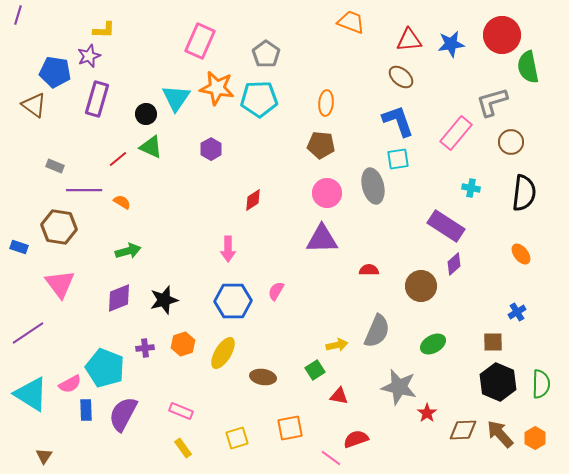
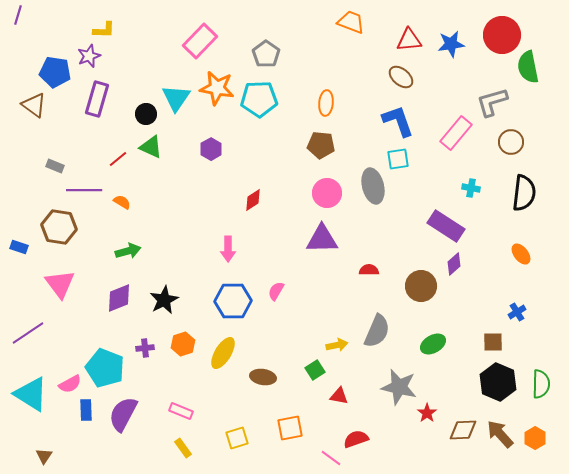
pink rectangle at (200, 41): rotated 20 degrees clockwise
black star at (164, 300): rotated 12 degrees counterclockwise
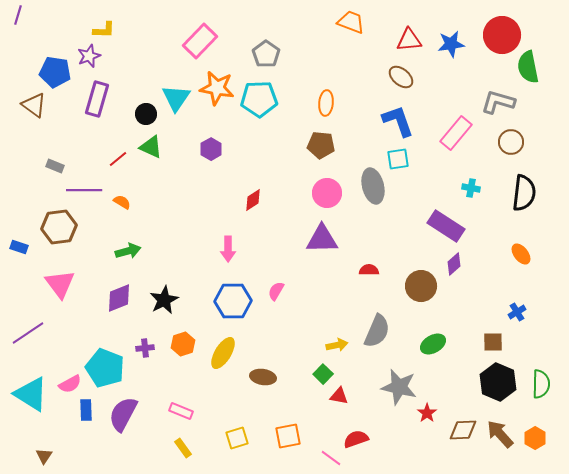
gray L-shape at (492, 102): moved 6 px right; rotated 32 degrees clockwise
brown hexagon at (59, 227): rotated 16 degrees counterclockwise
green square at (315, 370): moved 8 px right, 4 px down; rotated 12 degrees counterclockwise
orange square at (290, 428): moved 2 px left, 8 px down
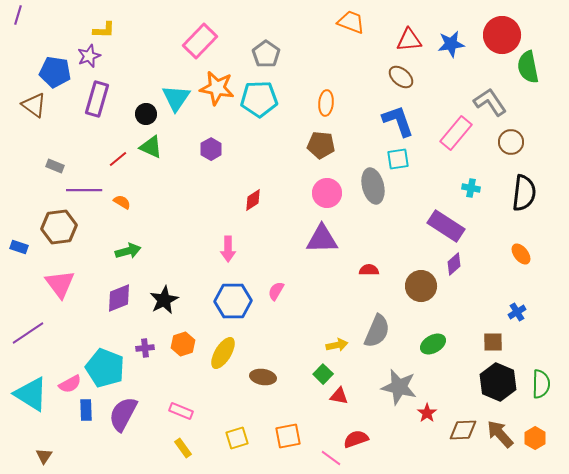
gray L-shape at (498, 102): moved 8 px left; rotated 40 degrees clockwise
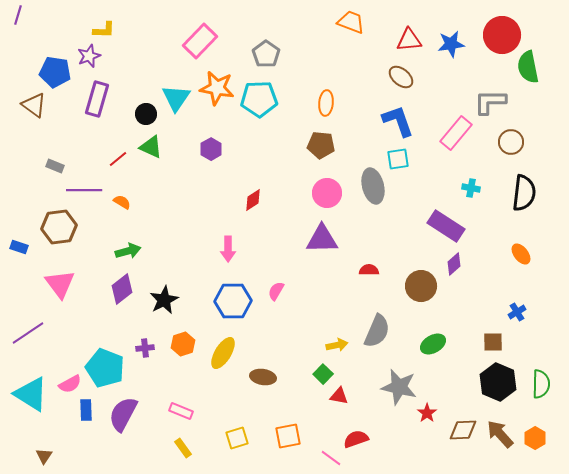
gray L-shape at (490, 102): rotated 56 degrees counterclockwise
purple diamond at (119, 298): moved 3 px right, 9 px up; rotated 16 degrees counterclockwise
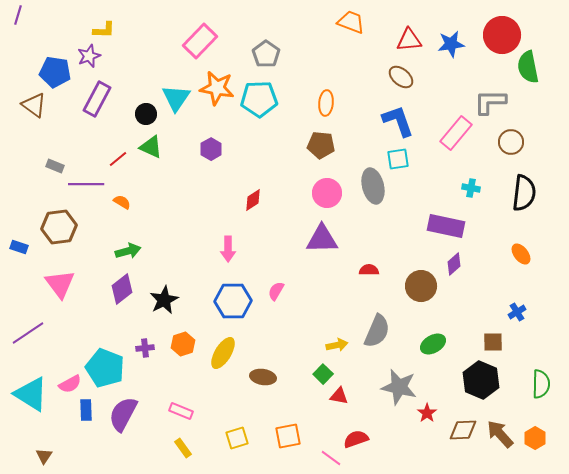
purple rectangle at (97, 99): rotated 12 degrees clockwise
purple line at (84, 190): moved 2 px right, 6 px up
purple rectangle at (446, 226): rotated 21 degrees counterclockwise
black hexagon at (498, 382): moved 17 px left, 2 px up
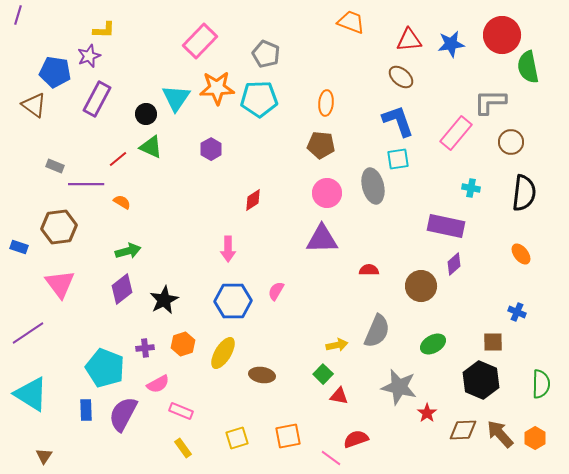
gray pentagon at (266, 54): rotated 12 degrees counterclockwise
orange star at (217, 88): rotated 12 degrees counterclockwise
blue cross at (517, 312): rotated 36 degrees counterclockwise
brown ellipse at (263, 377): moved 1 px left, 2 px up
pink semicircle at (70, 384): moved 88 px right
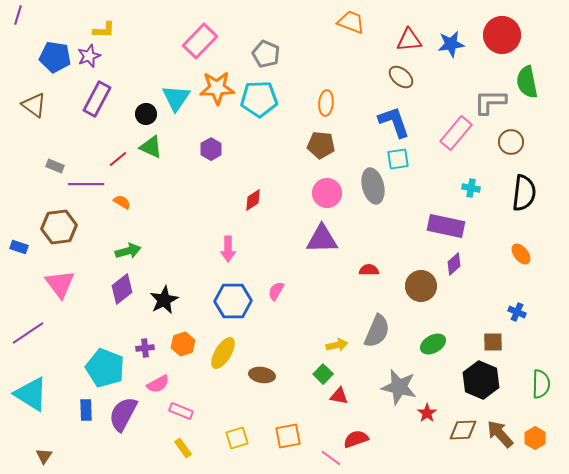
green semicircle at (528, 67): moved 1 px left, 15 px down
blue pentagon at (55, 72): moved 15 px up
blue L-shape at (398, 121): moved 4 px left, 1 px down
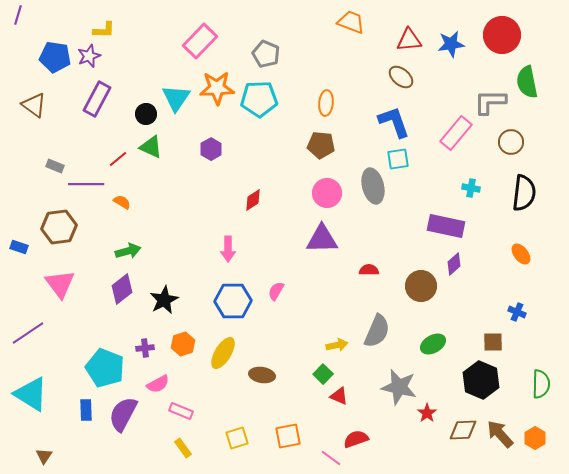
red triangle at (339, 396): rotated 12 degrees clockwise
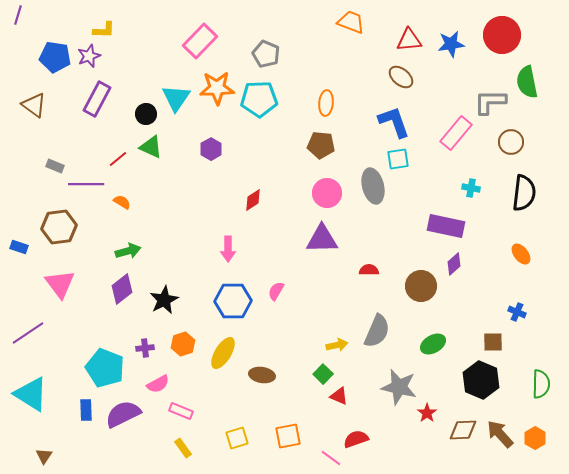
purple semicircle at (123, 414): rotated 36 degrees clockwise
